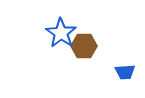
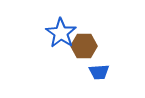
blue trapezoid: moved 26 px left
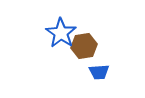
brown hexagon: rotated 10 degrees counterclockwise
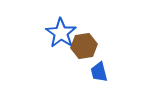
blue trapezoid: rotated 80 degrees clockwise
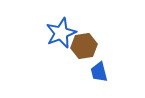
blue star: rotated 16 degrees clockwise
